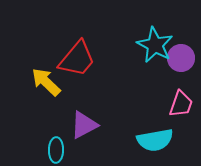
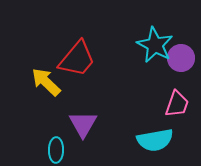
pink trapezoid: moved 4 px left
purple triangle: moved 1 px left, 1 px up; rotated 32 degrees counterclockwise
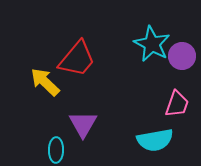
cyan star: moved 3 px left, 1 px up
purple circle: moved 1 px right, 2 px up
yellow arrow: moved 1 px left
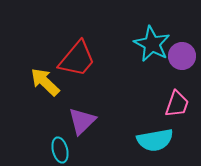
purple triangle: moved 1 px left, 3 px up; rotated 16 degrees clockwise
cyan ellipse: moved 4 px right; rotated 15 degrees counterclockwise
